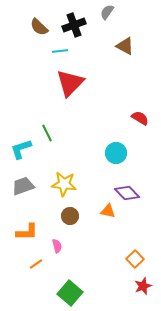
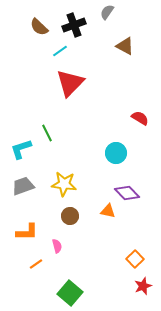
cyan line: rotated 28 degrees counterclockwise
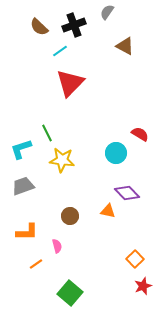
red semicircle: moved 16 px down
yellow star: moved 2 px left, 24 px up
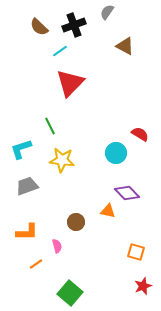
green line: moved 3 px right, 7 px up
gray trapezoid: moved 4 px right
brown circle: moved 6 px right, 6 px down
orange square: moved 1 px right, 7 px up; rotated 30 degrees counterclockwise
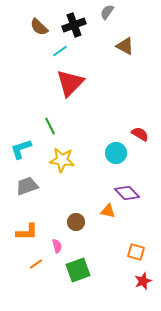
red star: moved 5 px up
green square: moved 8 px right, 23 px up; rotated 30 degrees clockwise
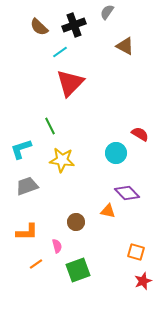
cyan line: moved 1 px down
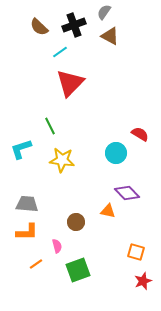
gray semicircle: moved 3 px left
brown triangle: moved 15 px left, 10 px up
gray trapezoid: moved 18 px down; rotated 25 degrees clockwise
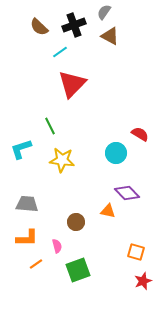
red triangle: moved 2 px right, 1 px down
orange L-shape: moved 6 px down
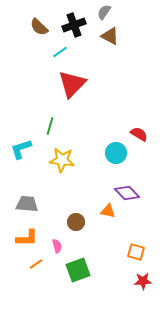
green line: rotated 42 degrees clockwise
red semicircle: moved 1 px left
red star: rotated 18 degrees clockwise
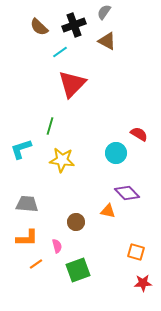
brown triangle: moved 3 px left, 5 px down
red star: moved 2 px down
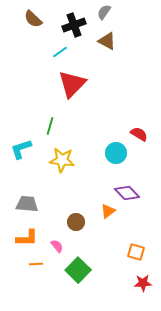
brown semicircle: moved 6 px left, 8 px up
orange triangle: rotated 49 degrees counterclockwise
pink semicircle: rotated 24 degrees counterclockwise
orange line: rotated 32 degrees clockwise
green square: rotated 25 degrees counterclockwise
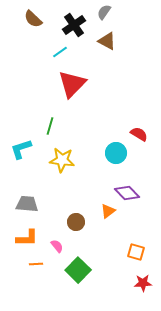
black cross: rotated 15 degrees counterclockwise
